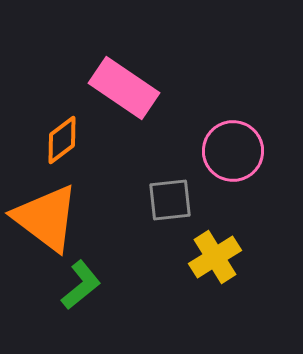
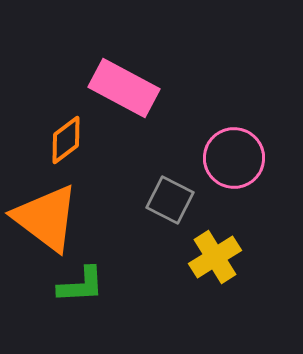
pink rectangle: rotated 6 degrees counterclockwise
orange diamond: moved 4 px right
pink circle: moved 1 px right, 7 px down
gray square: rotated 33 degrees clockwise
green L-shape: rotated 36 degrees clockwise
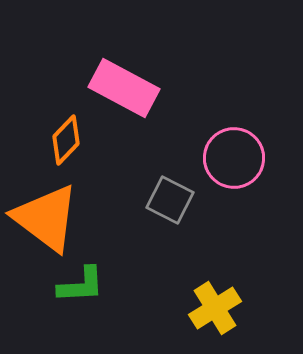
orange diamond: rotated 9 degrees counterclockwise
yellow cross: moved 51 px down
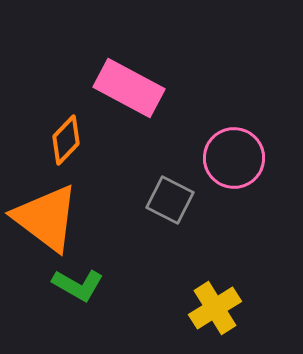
pink rectangle: moved 5 px right
green L-shape: moved 3 px left; rotated 33 degrees clockwise
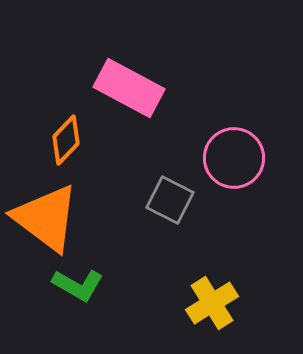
yellow cross: moved 3 px left, 5 px up
